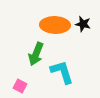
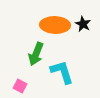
black star: rotated 14 degrees clockwise
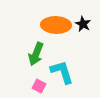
orange ellipse: moved 1 px right
pink square: moved 19 px right
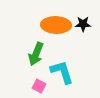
black star: rotated 28 degrees counterclockwise
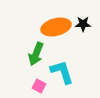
orange ellipse: moved 2 px down; rotated 16 degrees counterclockwise
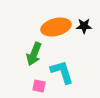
black star: moved 1 px right, 2 px down
green arrow: moved 2 px left
pink square: rotated 16 degrees counterclockwise
